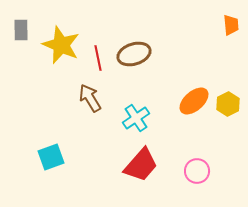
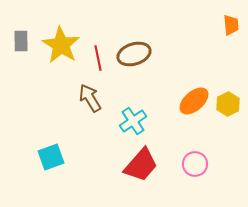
gray rectangle: moved 11 px down
yellow star: rotated 9 degrees clockwise
cyan cross: moved 3 px left, 3 px down
pink circle: moved 2 px left, 7 px up
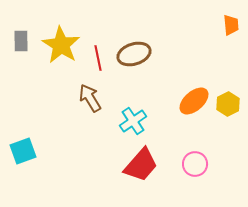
cyan square: moved 28 px left, 6 px up
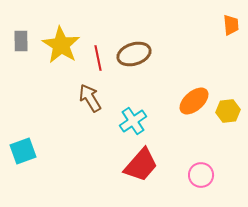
yellow hexagon: moved 7 px down; rotated 20 degrees clockwise
pink circle: moved 6 px right, 11 px down
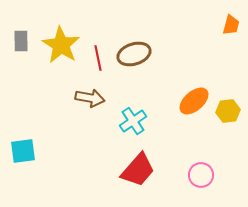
orange trapezoid: rotated 20 degrees clockwise
brown arrow: rotated 132 degrees clockwise
cyan square: rotated 12 degrees clockwise
red trapezoid: moved 3 px left, 5 px down
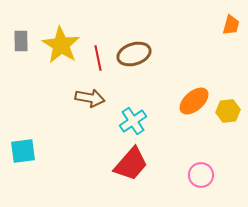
red trapezoid: moved 7 px left, 6 px up
